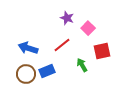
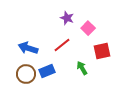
green arrow: moved 3 px down
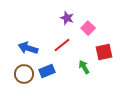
red square: moved 2 px right, 1 px down
green arrow: moved 2 px right, 1 px up
brown circle: moved 2 px left
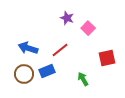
red line: moved 2 px left, 5 px down
red square: moved 3 px right, 6 px down
green arrow: moved 1 px left, 12 px down
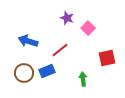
blue arrow: moved 7 px up
brown circle: moved 1 px up
green arrow: rotated 24 degrees clockwise
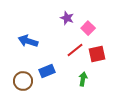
red line: moved 15 px right
red square: moved 10 px left, 4 px up
brown circle: moved 1 px left, 8 px down
green arrow: rotated 16 degrees clockwise
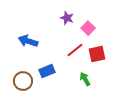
green arrow: moved 2 px right; rotated 40 degrees counterclockwise
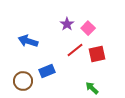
purple star: moved 6 px down; rotated 16 degrees clockwise
green arrow: moved 7 px right, 9 px down; rotated 16 degrees counterclockwise
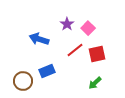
blue arrow: moved 11 px right, 2 px up
green arrow: moved 3 px right, 5 px up; rotated 88 degrees counterclockwise
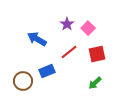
blue arrow: moved 2 px left; rotated 12 degrees clockwise
red line: moved 6 px left, 2 px down
